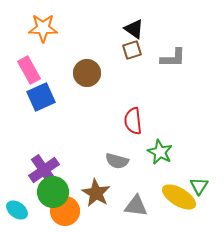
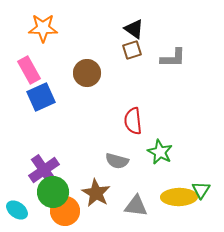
green triangle: moved 2 px right, 4 px down
yellow ellipse: rotated 32 degrees counterclockwise
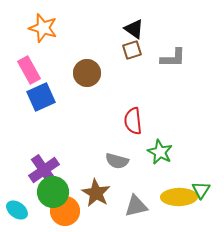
orange star: rotated 16 degrees clockwise
gray triangle: rotated 20 degrees counterclockwise
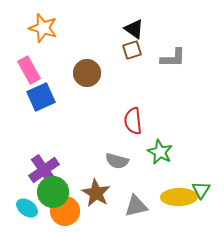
cyan ellipse: moved 10 px right, 2 px up
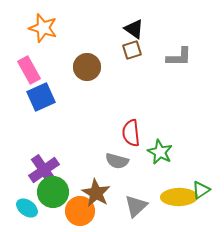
gray L-shape: moved 6 px right, 1 px up
brown circle: moved 6 px up
red semicircle: moved 2 px left, 12 px down
green triangle: rotated 24 degrees clockwise
gray triangle: rotated 30 degrees counterclockwise
orange circle: moved 15 px right
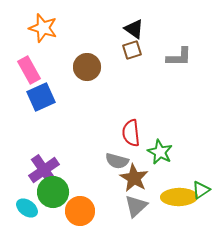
brown star: moved 38 px right, 15 px up
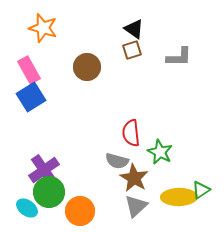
blue square: moved 10 px left; rotated 8 degrees counterclockwise
green circle: moved 4 px left
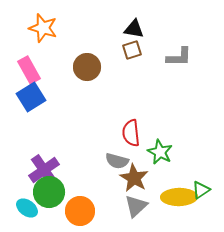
black triangle: rotated 25 degrees counterclockwise
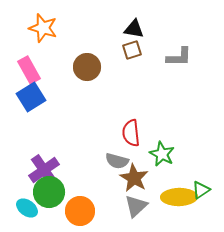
green star: moved 2 px right, 2 px down
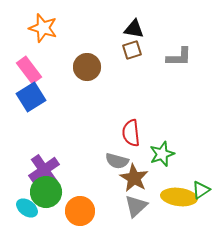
pink rectangle: rotated 8 degrees counterclockwise
green star: rotated 25 degrees clockwise
green circle: moved 3 px left
yellow ellipse: rotated 8 degrees clockwise
